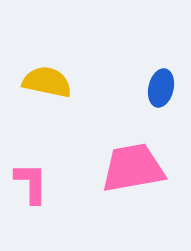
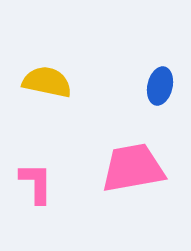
blue ellipse: moved 1 px left, 2 px up
pink L-shape: moved 5 px right
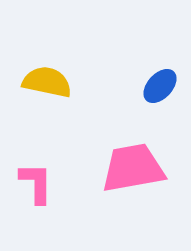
blue ellipse: rotated 30 degrees clockwise
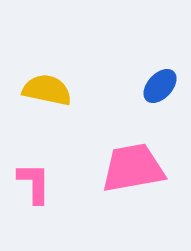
yellow semicircle: moved 8 px down
pink L-shape: moved 2 px left
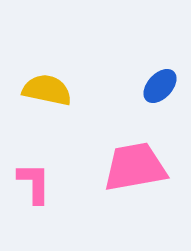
pink trapezoid: moved 2 px right, 1 px up
